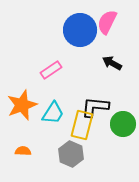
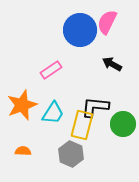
black arrow: moved 1 px down
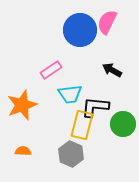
black arrow: moved 6 px down
cyan trapezoid: moved 17 px right, 19 px up; rotated 50 degrees clockwise
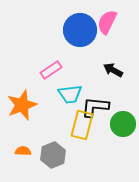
black arrow: moved 1 px right
gray hexagon: moved 18 px left, 1 px down; rotated 15 degrees clockwise
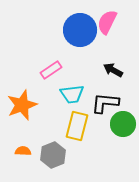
cyan trapezoid: moved 2 px right
black L-shape: moved 10 px right, 4 px up
yellow rectangle: moved 5 px left, 1 px down
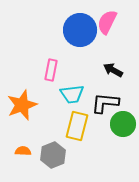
pink rectangle: rotated 45 degrees counterclockwise
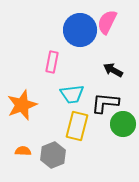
pink rectangle: moved 1 px right, 8 px up
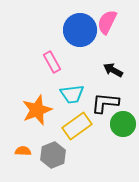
pink rectangle: rotated 40 degrees counterclockwise
orange star: moved 15 px right, 5 px down
yellow rectangle: rotated 40 degrees clockwise
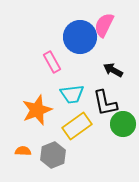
pink semicircle: moved 3 px left, 3 px down
blue circle: moved 7 px down
black L-shape: rotated 108 degrees counterclockwise
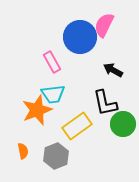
cyan trapezoid: moved 19 px left
orange semicircle: rotated 77 degrees clockwise
gray hexagon: moved 3 px right, 1 px down
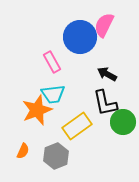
black arrow: moved 6 px left, 4 px down
green circle: moved 2 px up
orange semicircle: rotated 35 degrees clockwise
